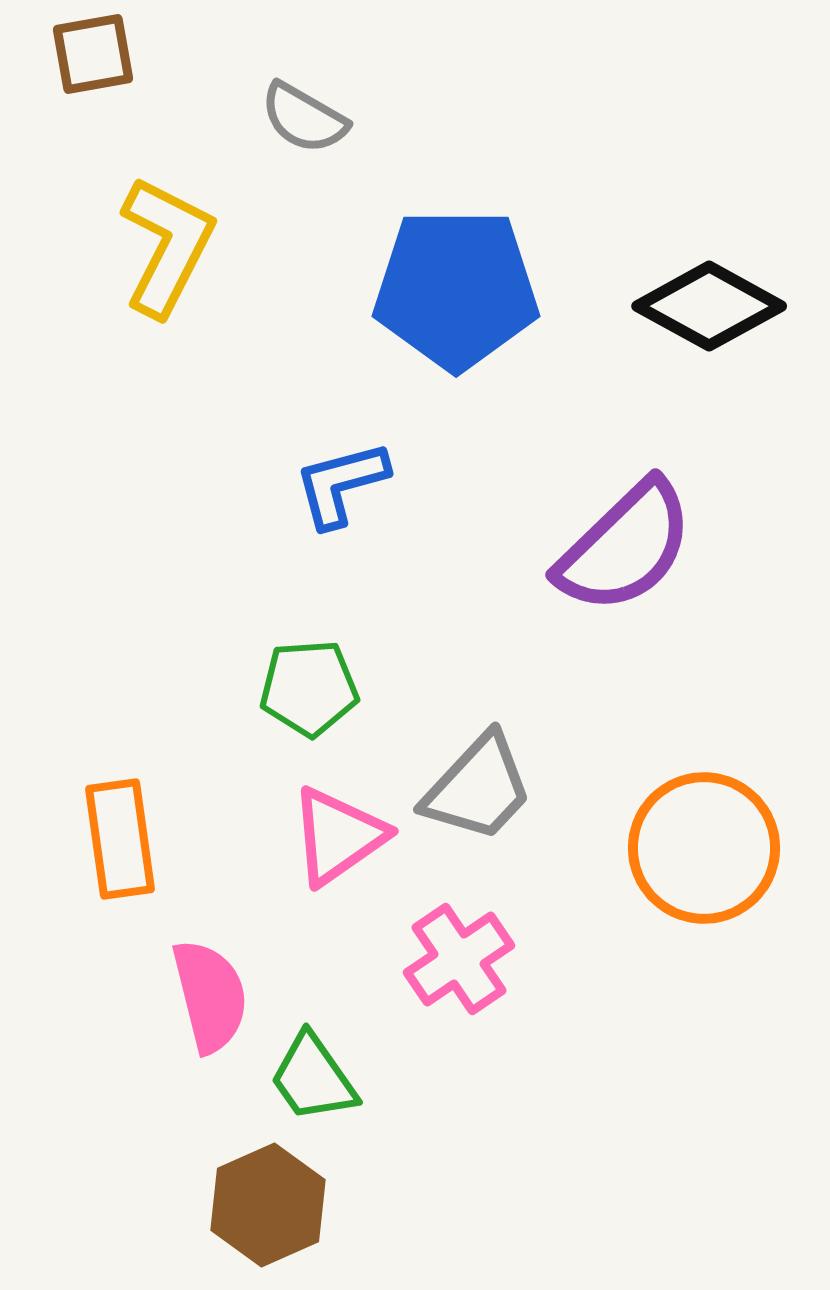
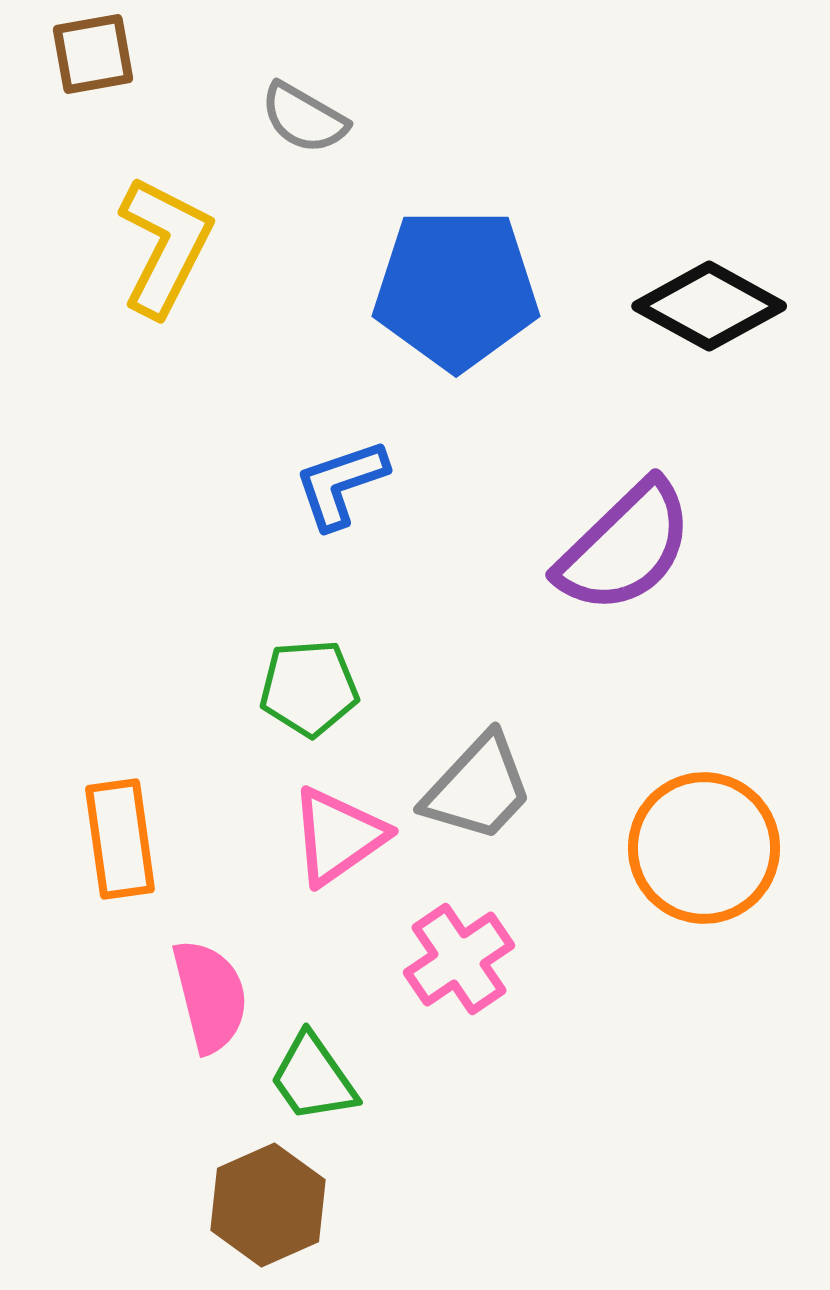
yellow L-shape: moved 2 px left
blue L-shape: rotated 4 degrees counterclockwise
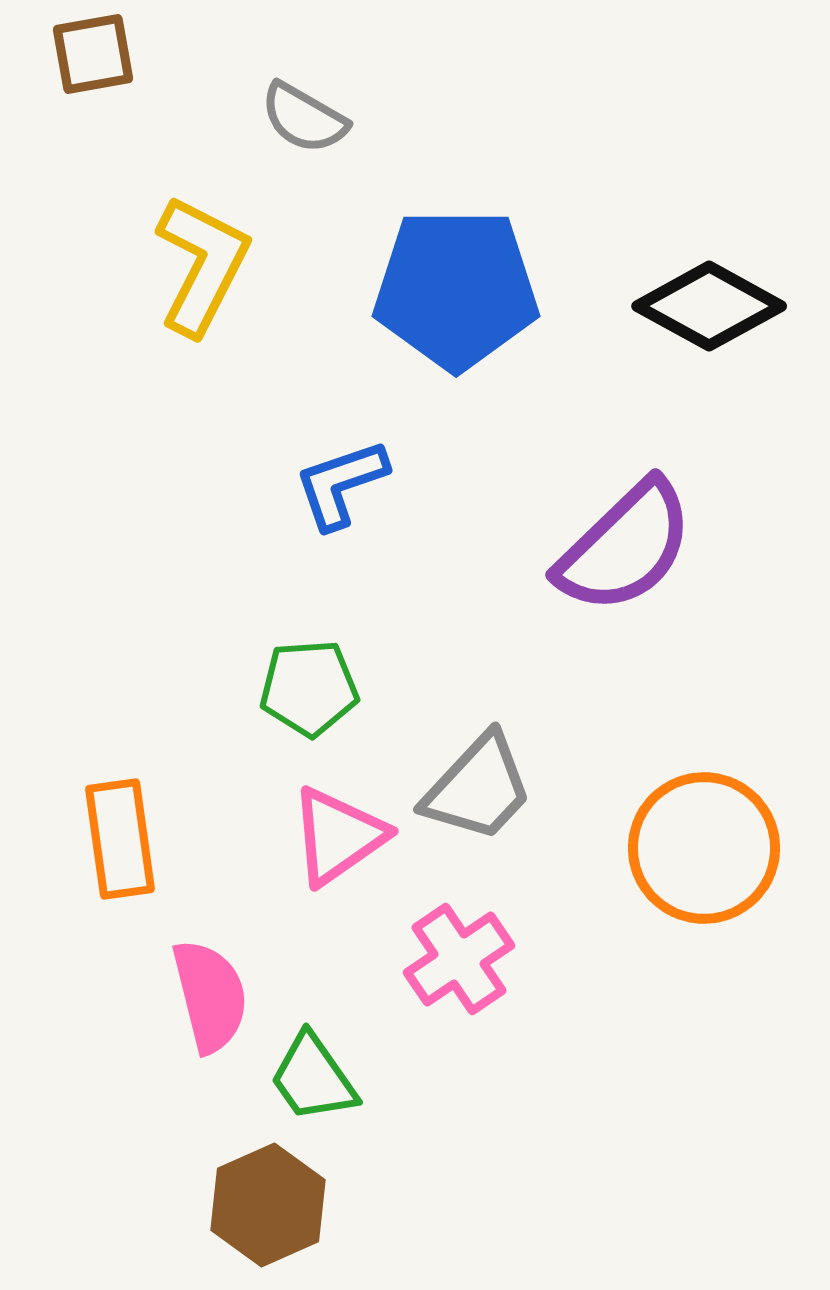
yellow L-shape: moved 37 px right, 19 px down
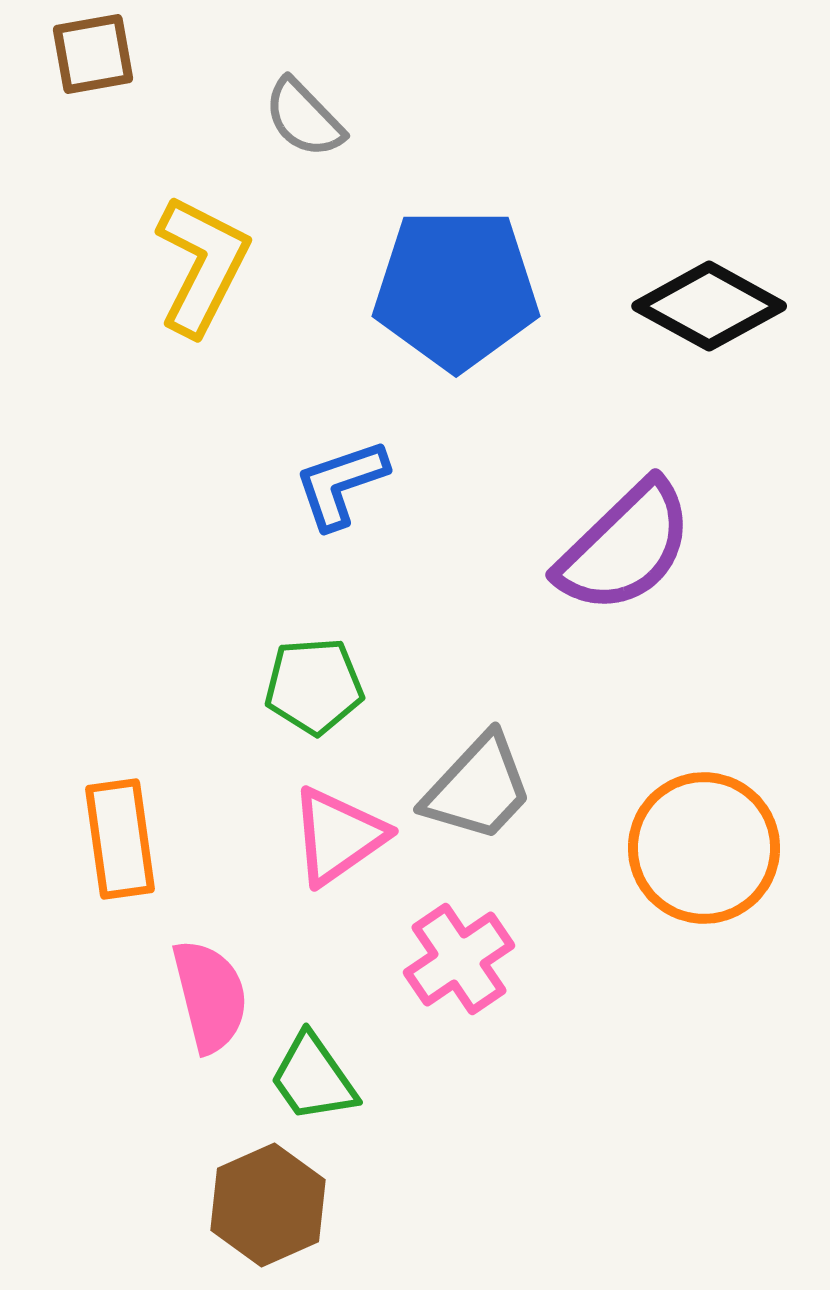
gray semicircle: rotated 16 degrees clockwise
green pentagon: moved 5 px right, 2 px up
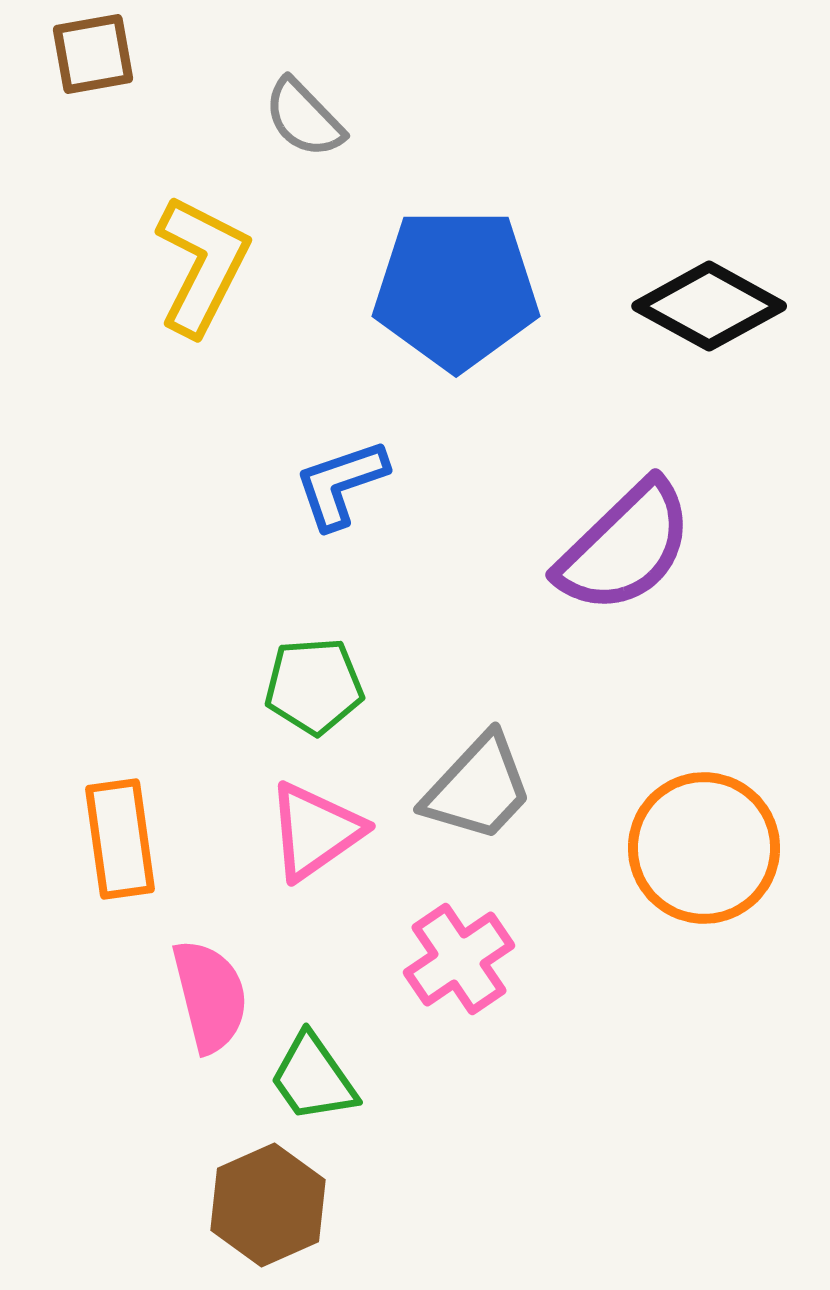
pink triangle: moved 23 px left, 5 px up
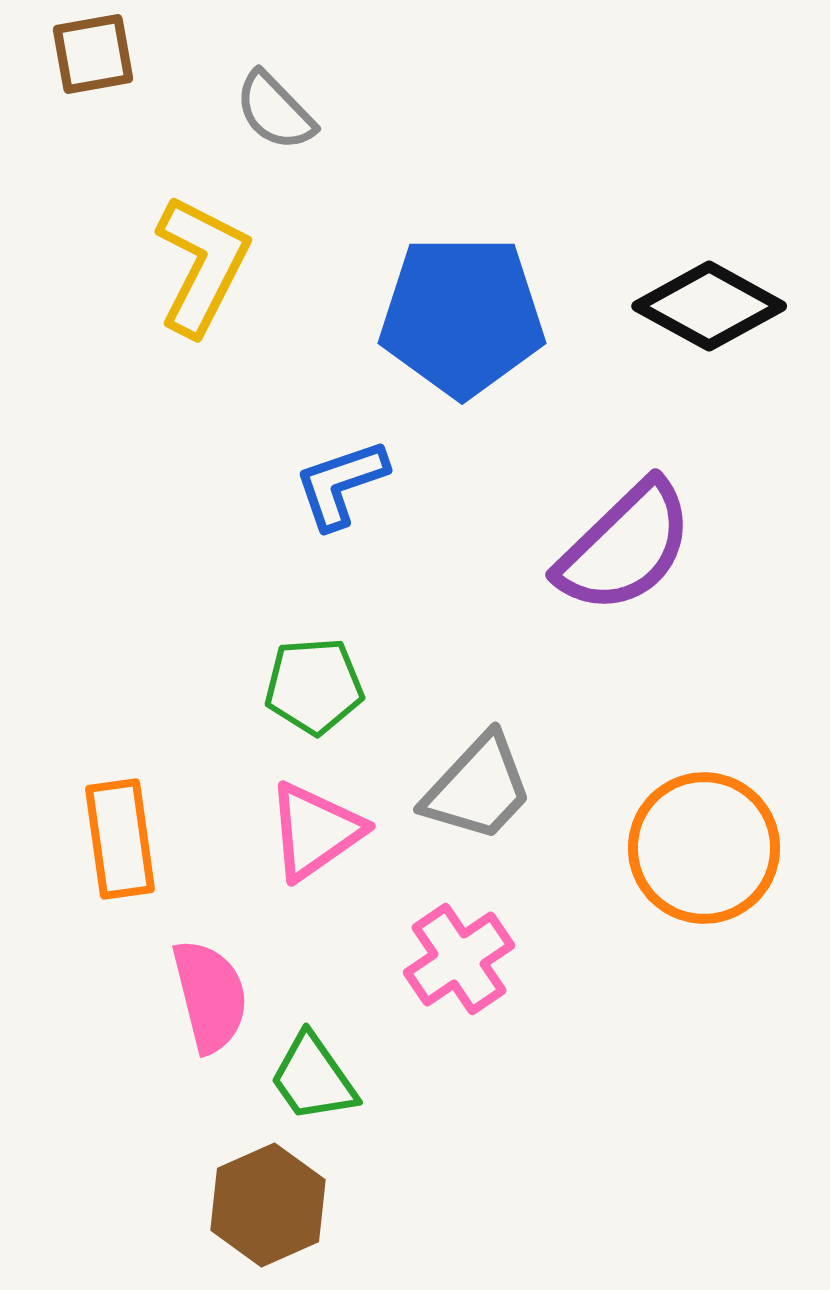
gray semicircle: moved 29 px left, 7 px up
blue pentagon: moved 6 px right, 27 px down
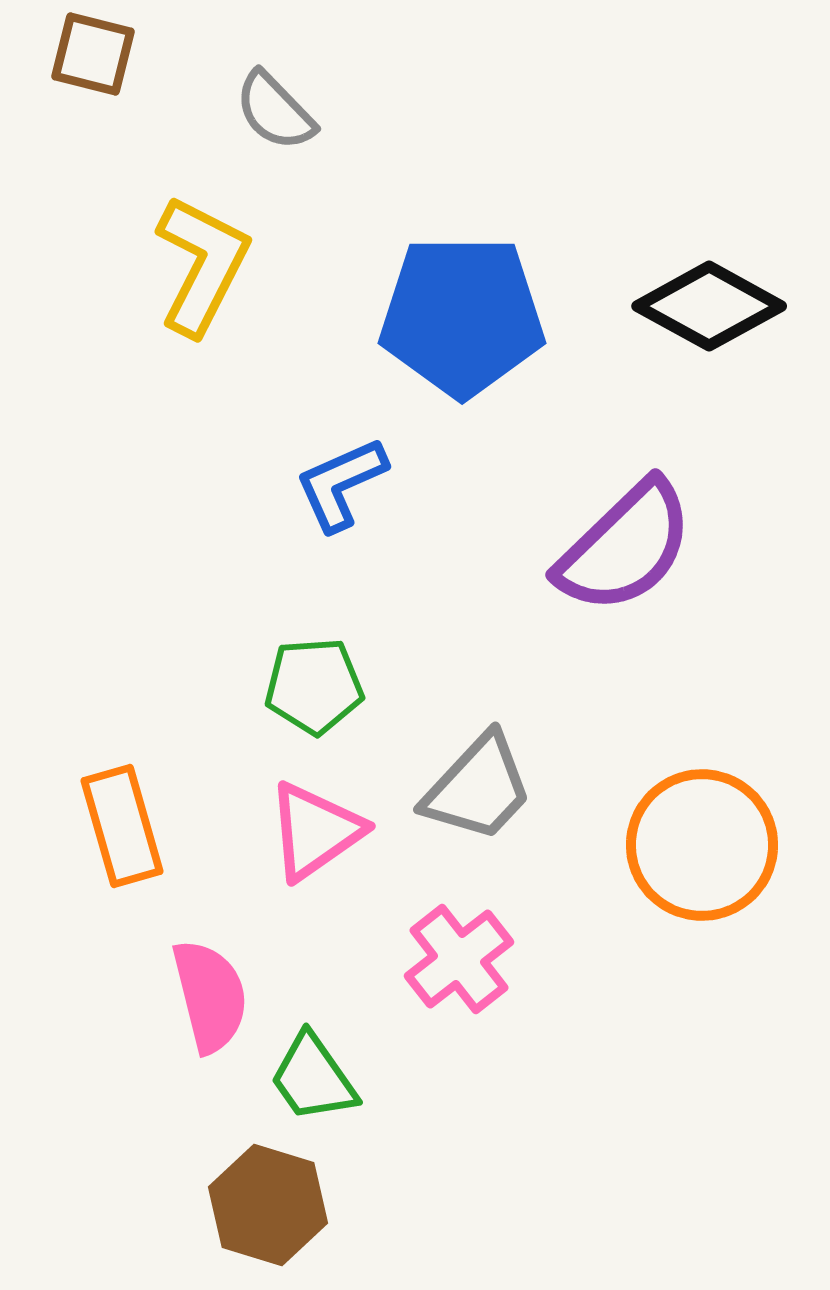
brown square: rotated 24 degrees clockwise
blue L-shape: rotated 5 degrees counterclockwise
orange rectangle: moved 2 px right, 13 px up; rotated 8 degrees counterclockwise
orange circle: moved 2 px left, 3 px up
pink cross: rotated 4 degrees counterclockwise
brown hexagon: rotated 19 degrees counterclockwise
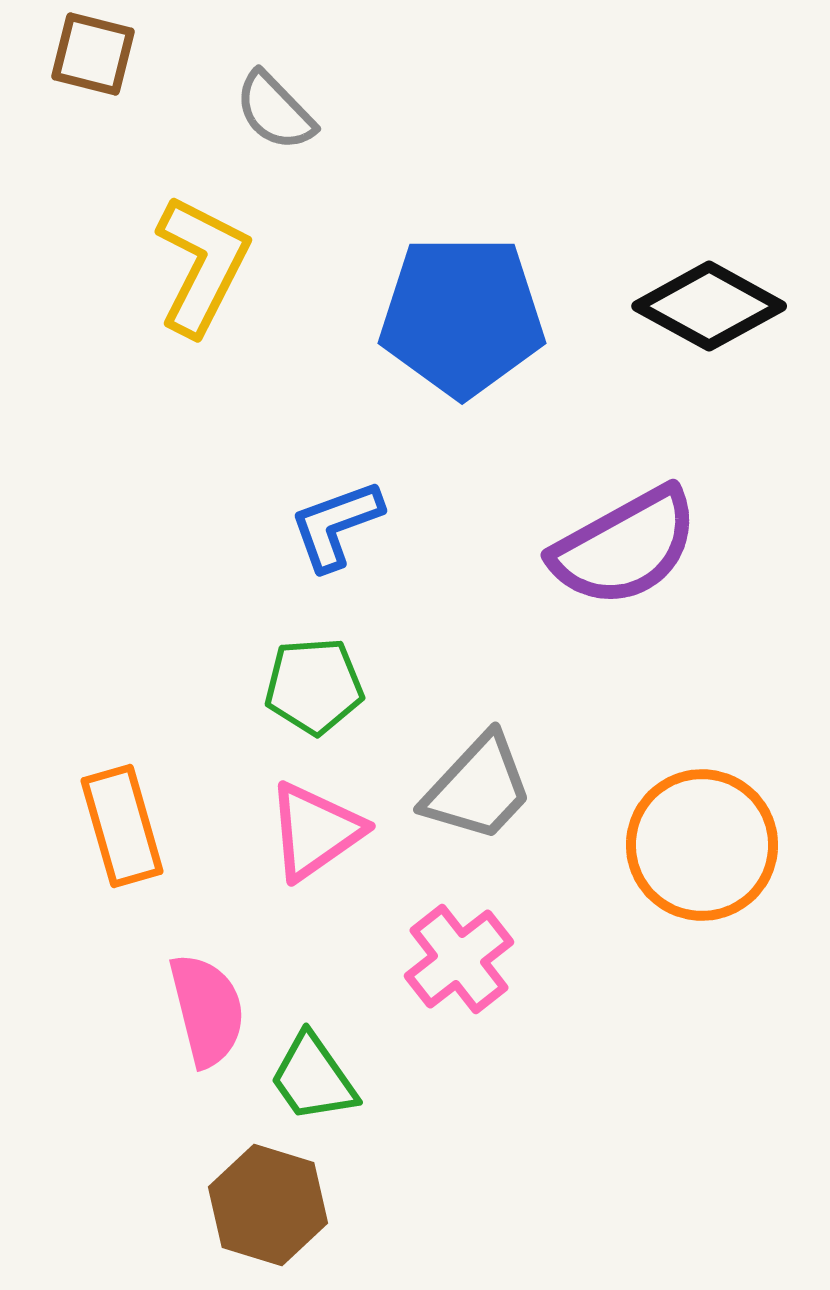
blue L-shape: moved 5 px left, 41 px down; rotated 4 degrees clockwise
purple semicircle: rotated 15 degrees clockwise
pink semicircle: moved 3 px left, 14 px down
